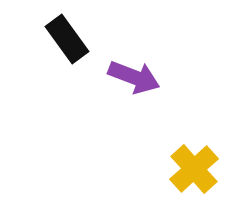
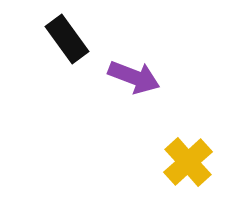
yellow cross: moved 6 px left, 7 px up
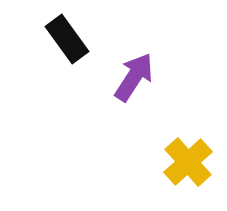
purple arrow: rotated 78 degrees counterclockwise
